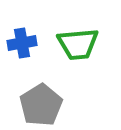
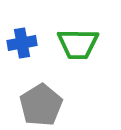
green trapezoid: rotated 6 degrees clockwise
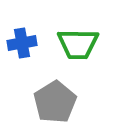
gray pentagon: moved 14 px right, 3 px up
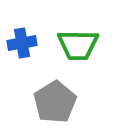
green trapezoid: moved 1 px down
